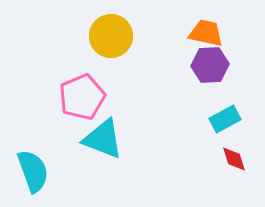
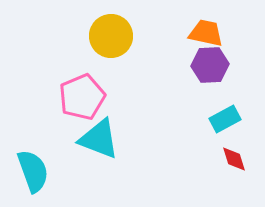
cyan triangle: moved 4 px left
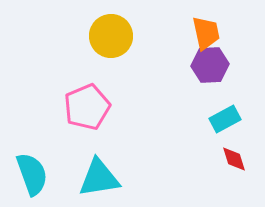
orange trapezoid: rotated 66 degrees clockwise
pink pentagon: moved 5 px right, 10 px down
cyan triangle: moved 39 px down; rotated 30 degrees counterclockwise
cyan semicircle: moved 1 px left, 3 px down
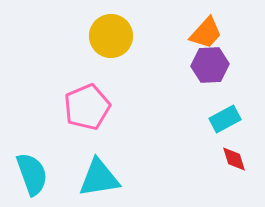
orange trapezoid: rotated 54 degrees clockwise
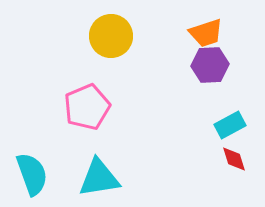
orange trapezoid: rotated 30 degrees clockwise
cyan rectangle: moved 5 px right, 6 px down
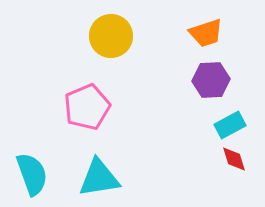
purple hexagon: moved 1 px right, 15 px down
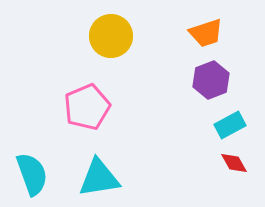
purple hexagon: rotated 18 degrees counterclockwise
red diamond: moved 4 px down; rotated 12 degrees counterclockwise
